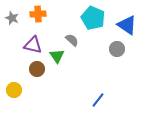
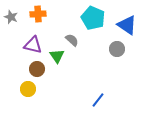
gray star: moved 1 px left, 1 px up
yellow circle: moved 14 px right, 1 px up
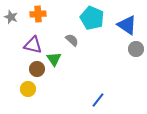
cyan pentagon: moved 1 px left
gray circle: moved 19 px right
green triangle: moved 3 px left, 3 px down
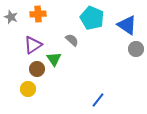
purple triangle: rotated 48 degrees counterclockwise
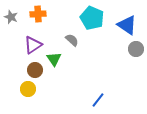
brown circle: moved 2 px left, 1 px down
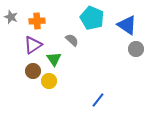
orange cross: moved 1 px left, 7 px down
brown circle: moved 2 px left, 1 px down
yellow circle: moved 21 px right, 8 px up
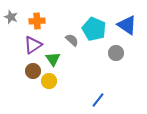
cyan pentagon: moved 2 px right, 11 px down
gray circle: moved 20 px left, 4 px down
green triangle: moved 1 px left
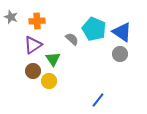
blue triangle: moved 5 px left, 7 px down
gray semicircle: moved 1 px up
gray circle: moved 4 px right, 1 px down
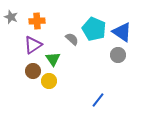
gray circle: moved 2 px left, 1 px down
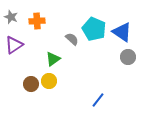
purple triangle: moved 19 px left
gray circle: moved 10 px right, 2 px down
green triangle: rotated 28 degrees clockwise
brown circle: moved 2 px left, 13 px down
